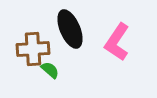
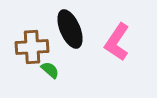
brown cross: moved 1 px left, 2 px up
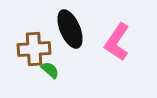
brown cross: moved 2 px right, 2 px down
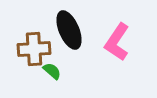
black ellipse: moved 1 px left, 1 px down
green semicircle: moved 2 px right, 1 px down
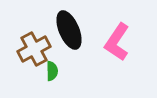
brown cross: rotated 24 degrees counterclockwise
green semicircle: rotated 48 degrees clockwise
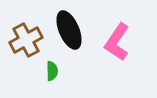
brown cross: moved 8 px left, 9 px up
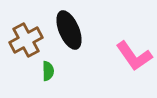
pink L-shape: moved 17 px right, 14 px down; rotated 69 degrees counterclockwise
green semicircle: moved 4 px left
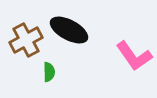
black ellipse: rotated 39 degrees counterclockwise
green semicircle: moved 1 px right, 1 px down
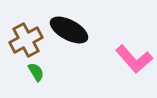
pink L-shape: moved 3 px down; rotated 6 degrees counterclockwise
green semicircle: moved 13 px left; rotated 30 degrees counterclockwise
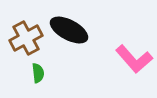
brown cross: moved 2 px up
green semicircle: moved 2 px right, 1 px down; rotated 24 degrees clockwise
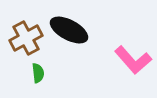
pink L-shape: moved 1 px left, 1 px down
